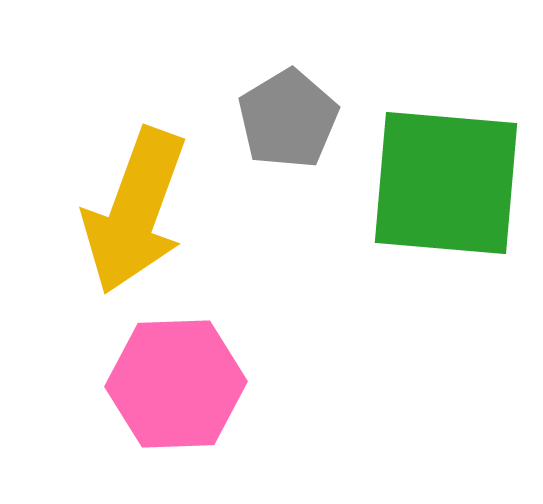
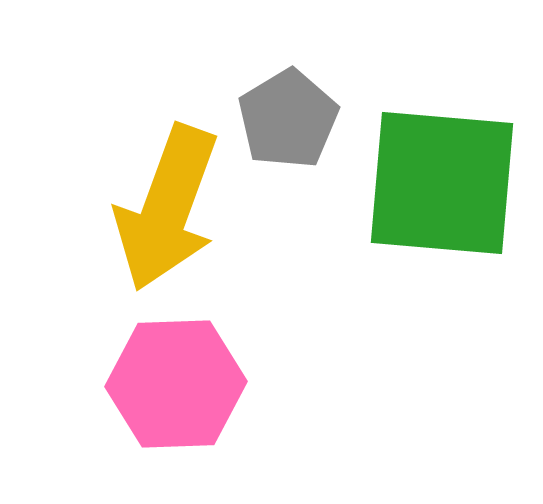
green square: moved 4 px left
yellow arrow: moved 32 px right, 3 px up
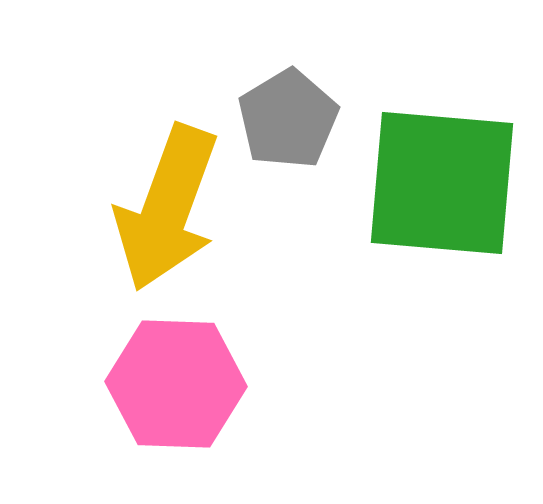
pink hexagon: rotated 4 degrees clockwise
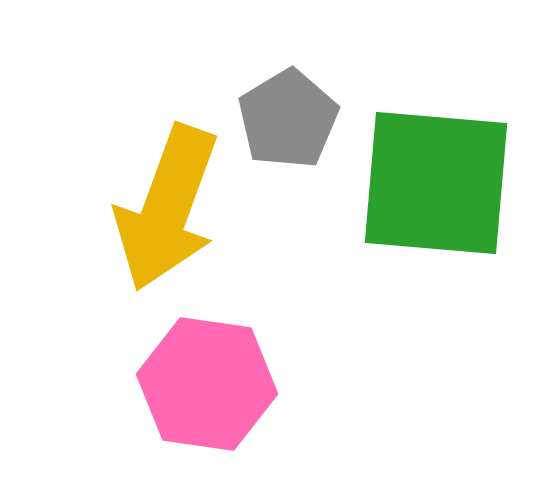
green square: moved 6 px left
pink hexagon: moved 31 px right; rotated 6 degrees clockwise
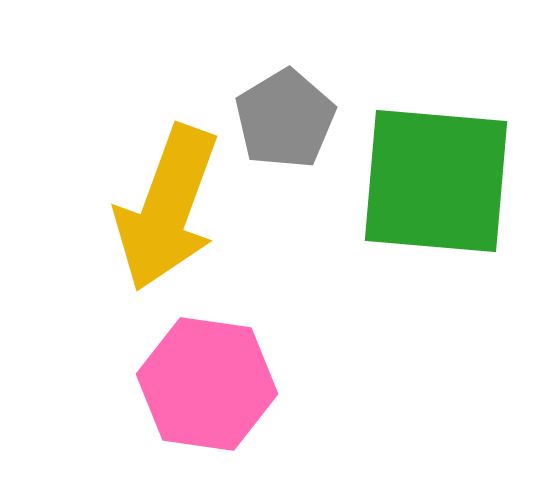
gray pentagon: moved 3 px left
green square: moved 2 px up
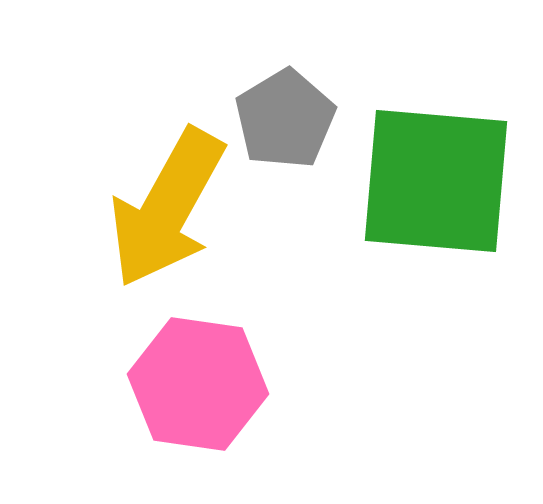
yellow arrow: rotated 9 degrees clockwise
pink hexagon: moved 9 px left
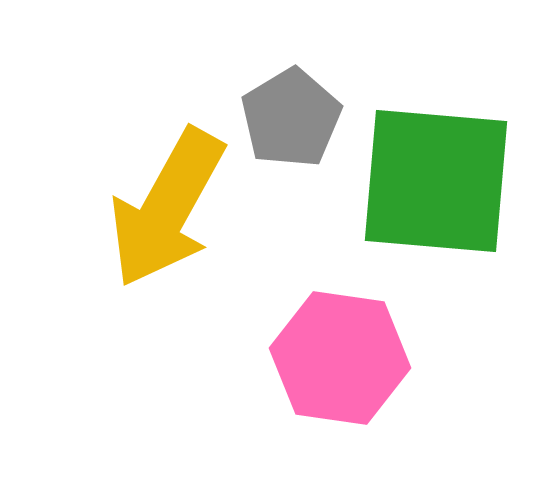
gray pentagon: moved 6 px right, 1 px up
pink hexagon: moved 142 px right, 26 px up
